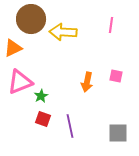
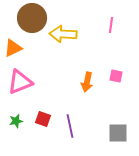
brown circle: moved 1 px right, 1 px up
yellow arrow: moved 2 px down
green star: moved 25 px left, 25 px down; rotated 16 degrees clockwise
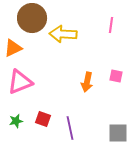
purple line: moved 2 px down
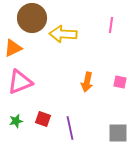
pink square: moved 4 px right, 6 px down
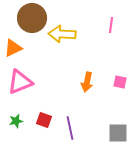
yellow arrow: moved 1 px left
red square: moved 1 px right, 1 px down
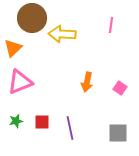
orange triangle: rotated 18 degrees counterclockwise
pink square: moved 6 px down; rotated 24 degrees clockwise
red square: moved 2 px left, 2 px down; rotated 21 degrees counterclockwise
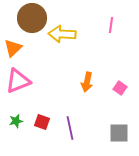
pink triangle: moved 2 px left, 1 px up
red square: rotated 21 degrees clockwise
gray square: moved 1 px right
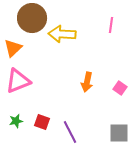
purple line: moved 4 px down; rotated 15 degrees counterclockwise
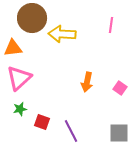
orange triangle: rotated 36 degrees clockwise
pink triangle: moved 1 px right, 3 px up; rotated 20 degrees counterclockwise
green star: moved 4 px right, 12 px up
purple line: moved 1 px right, 1 px up
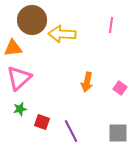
brown circle: moved 2 px down
gray square: moved 1 px left
